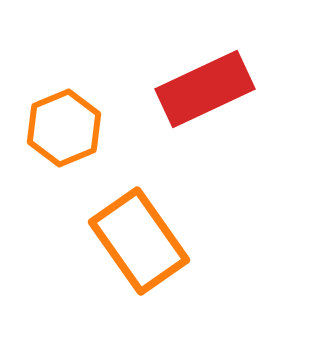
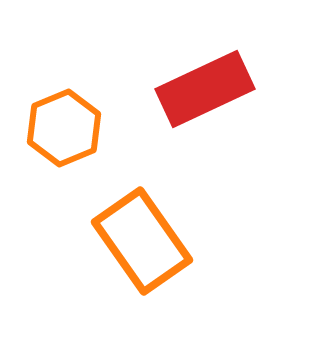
orange rectangle: moved 3 px right
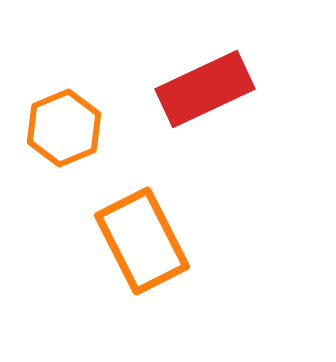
orange rectangle: rotated 8 degrees clockwise
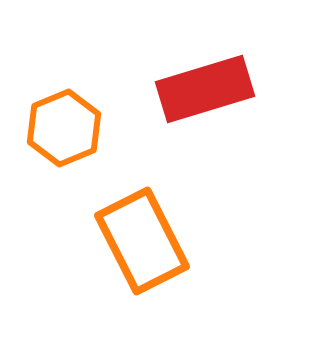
red rectangle: rotated 8 degrees clockwise
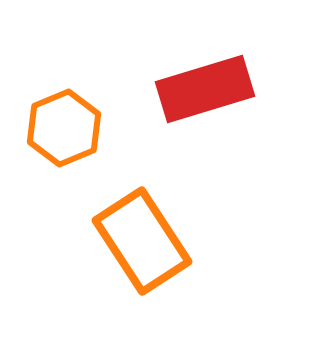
orange rectangle: rotated 6 degrees counterclockwise
